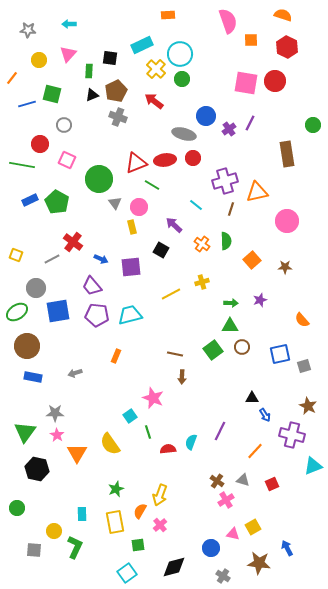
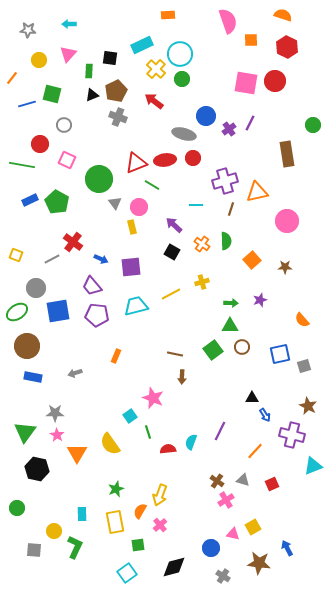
cyan line at (196, 205): rotated 40 degrees counterclockwise
black square at (161, 250): moved 11 px right, 2 px down
cyan trapezoid at (130, 315): moved 6 px right, 9 px up
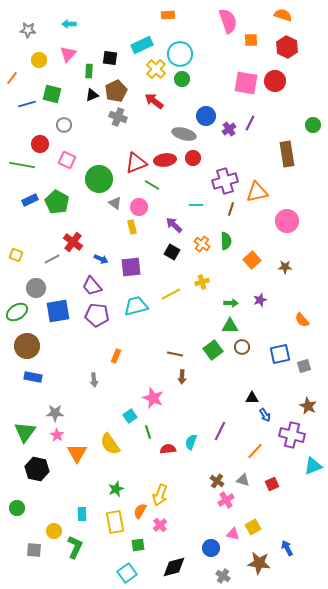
gray triangle at (115, 203): rotated 16 degrees counterclockwise
gray arrow at (75, 373): moved 19 px right, 7 px down; rotated 80 degrees counterclockwise
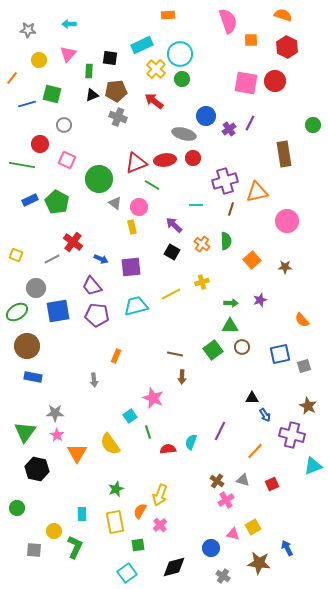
brown pentagon at (116, 91): rotated 20 degrees clockwise
brown rectangle at (287, 154): moved 3 px left
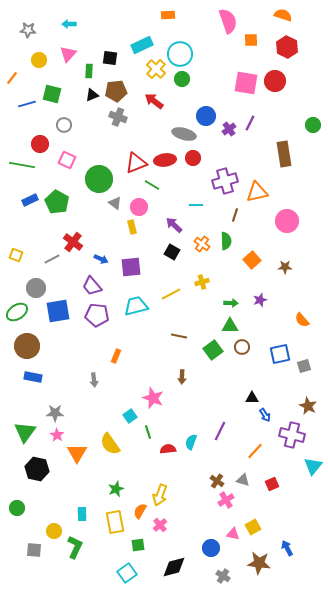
brown line at (231, 209): moved 4 px right, 6 px down
brown line at (175, 354): moved 4 px right, 18 px up
cyan triangle at (313, 466): rotated 30 degrees counterclockwise
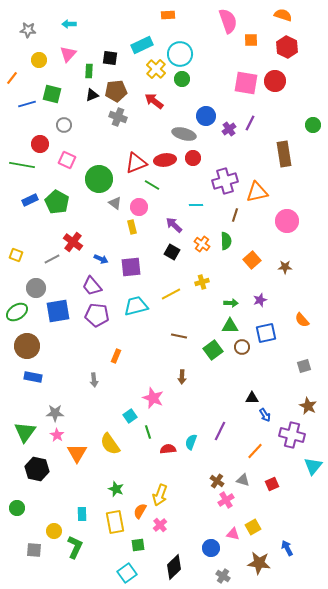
blue square at (280, 354): moved 14 px left, 21 px up
green star at (116, 489): rotated 28 degrees counterclockwise
black diamond at (174, 567): rotated 30 degrees counterclockwise
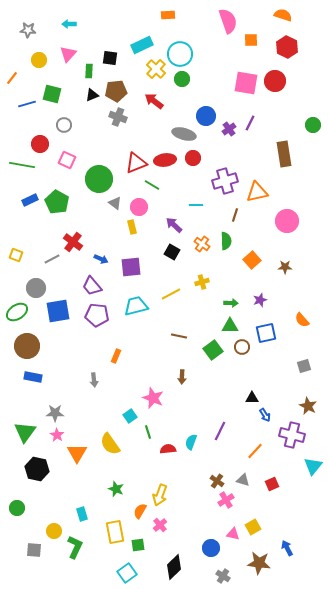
cyan rectangle at (82, 514): rotated 16 degrees counterclockwise
yellow rectangle at (115, 522): moved 10 px down
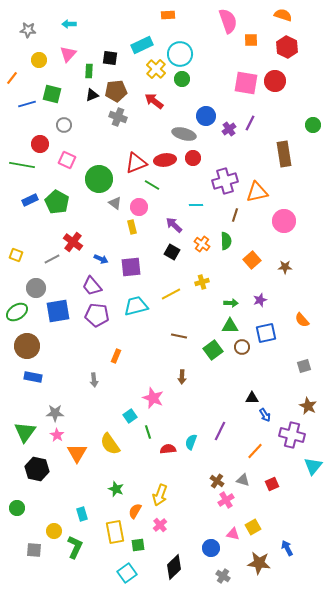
pink circle at (287, 221): moved 3 px left
orange semicircle at (140, 511): moved 5 px left
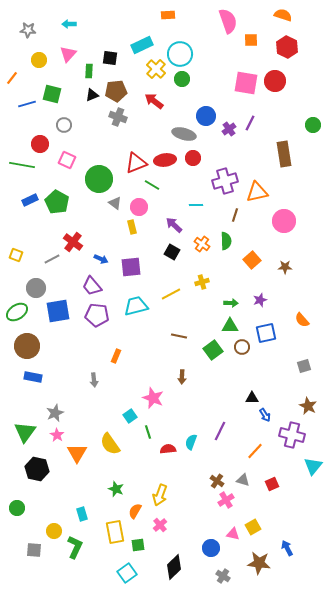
gray star at (55, 413): rotated 24 degrees counterclockwise
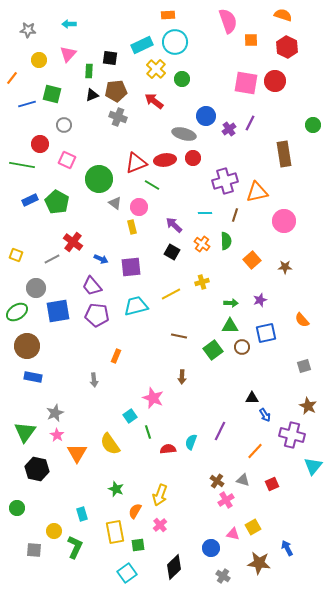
cyan circle at (180, 54): moved 5 px left, 12 px up
cyan line at (196, 205): moved 9 px right, 8 px down
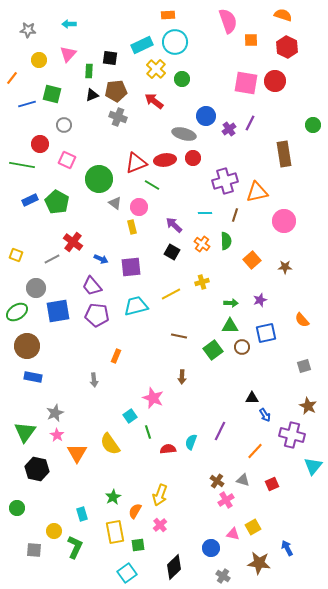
green star at (116, 489): moved 3 px left, 8 px down; rotated 21 degrees clockwise
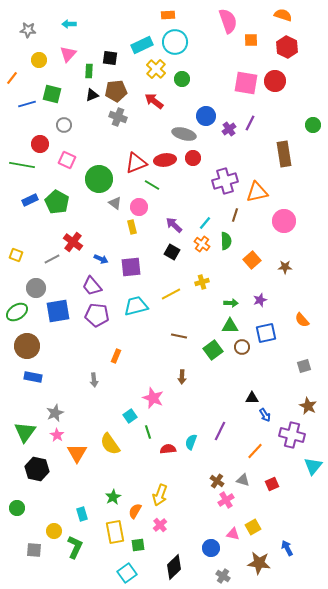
cyan line at (205, 213): moved 10 px down; rotated 48 degrees counterclockwise
